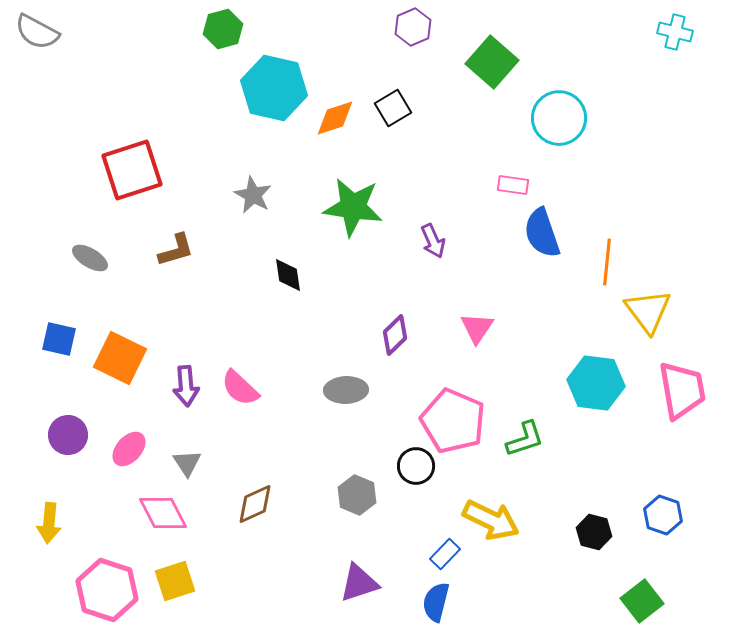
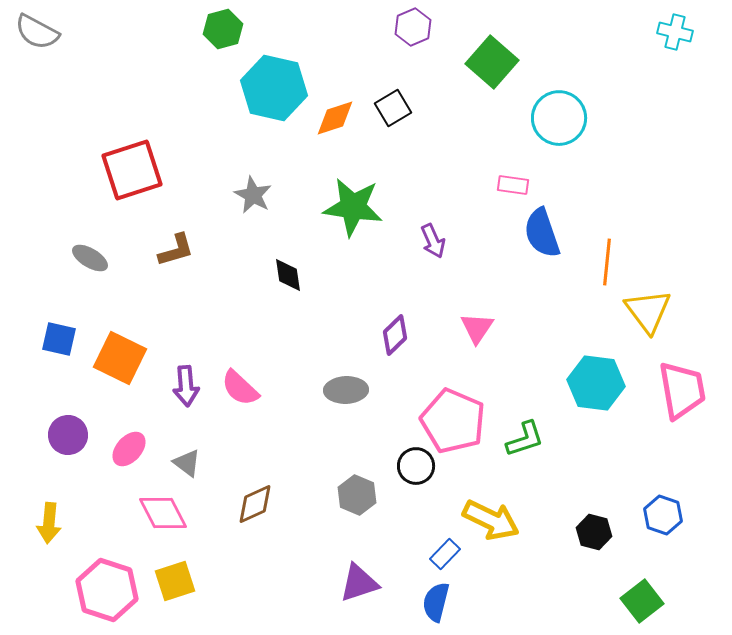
gray triangle at (187, 463): rotated 20 degrees counterclockwise
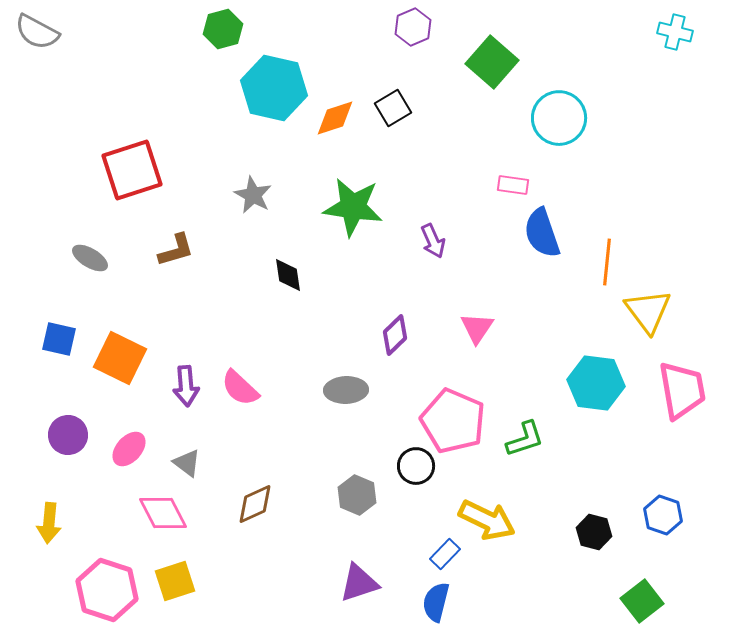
yellow arrow at (491, 520): moved 4 px left
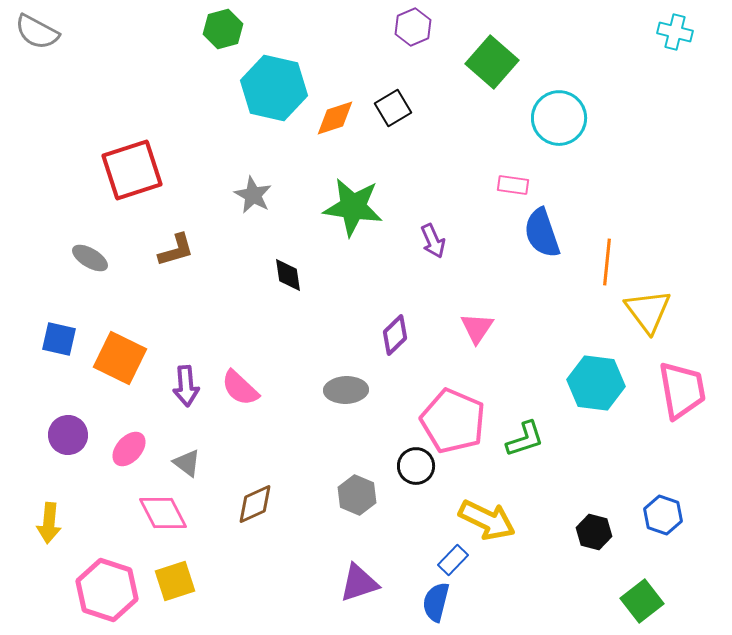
blue rectangle at (445, 554): moved 8 px right, 6 px down
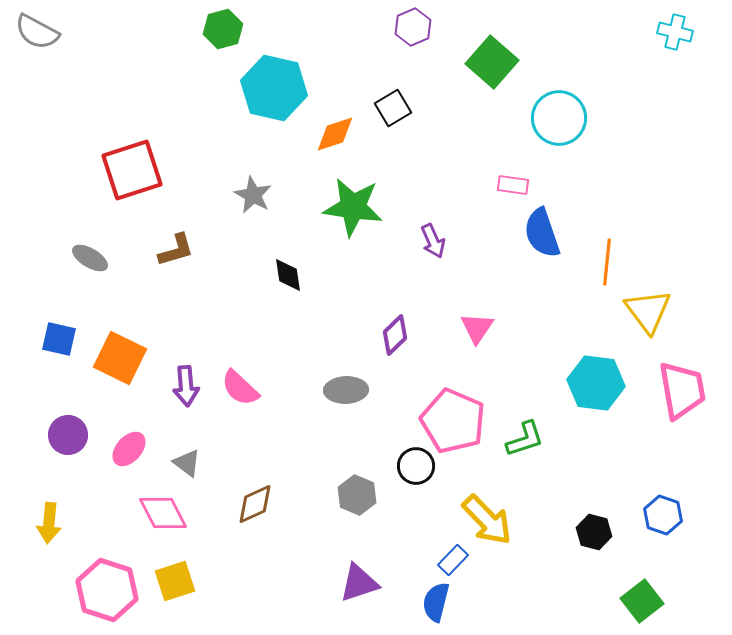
orange diamond at (335, 118): moved 16 px down
yellow arrow at (487, 520): rotated 20 degrees clockwise
